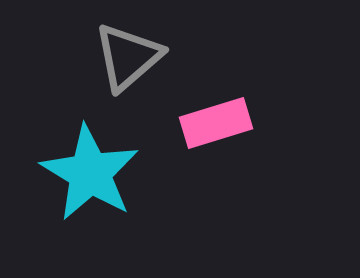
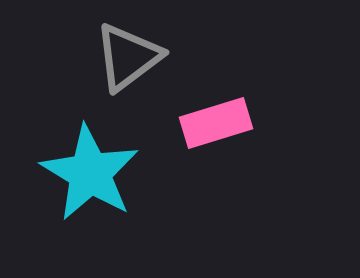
gray triangle: rotated 4 degrees clockwise
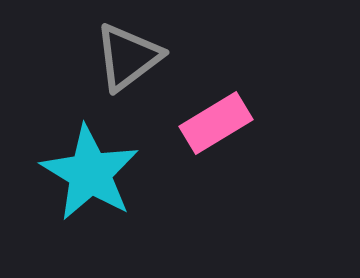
pink rectangle: rotated 14 degrees counterclockwise
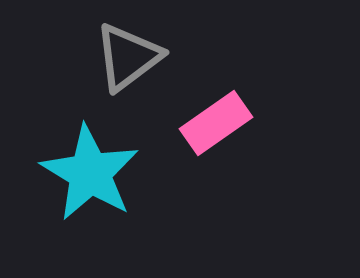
pink rectangle: rotated 4 degrees counterclockwise
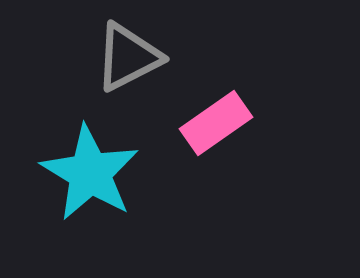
gray triangle: rotated 10 degrees clockwise
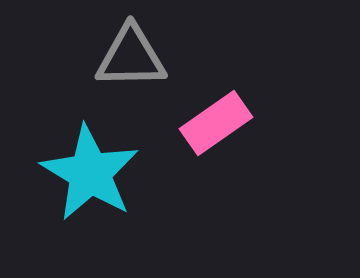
gray triangle: moved 3 px right; rotated 26 degrees clockwise
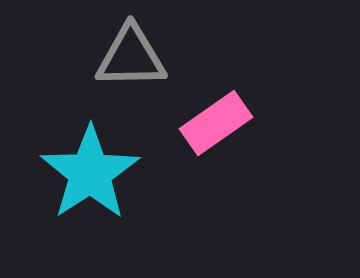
cyan star: rotated 8 degrees clockwise
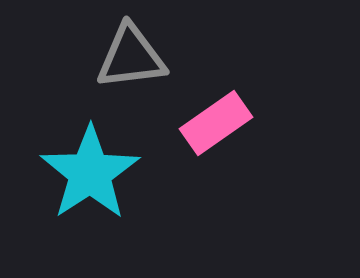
gray triangle: rotated 6 degrees counterclockwise
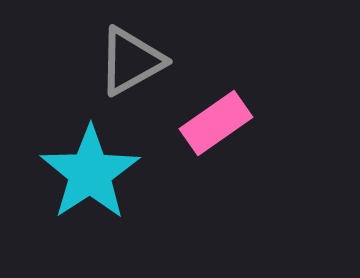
gray triangle: moved 4 px down; rotated 22 degrees counterclockwise
